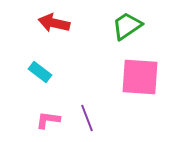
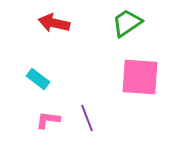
green trapezoid: moved 3 px up
cyan rectangle: moved 2 px left, 7 px down
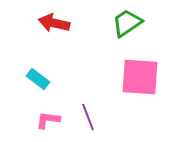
purple line: moved 1 px right, 1 px up
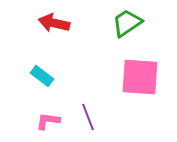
cyan rectangle: moved 4 px right, 3 px up
pink L-shape: moved 1 px down
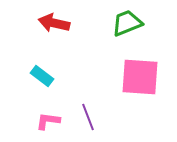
green trapezoid: rotated 12 degrees clockwise
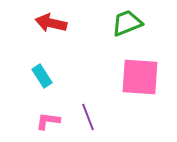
red arrow: moved 3 px left
cyan rectangle: rotated 20 degrees clockwise
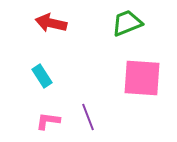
pink square: moved 2 px right, 1 px down
